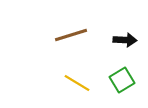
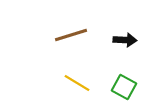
green square: moved 2 px right, 7 px down; rotated 30 degrees counterclockwise
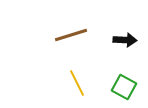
yellow line: rotated 32 degrees clockwise
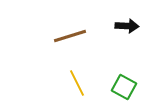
brown line: moved 1 px left, 1 px down
black arrow: moved 2 px right, 14 px up
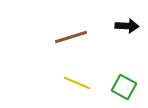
brown line: moved 1 px right, 1 px down
yellow line: rotated 40 degrees counterclockwise
